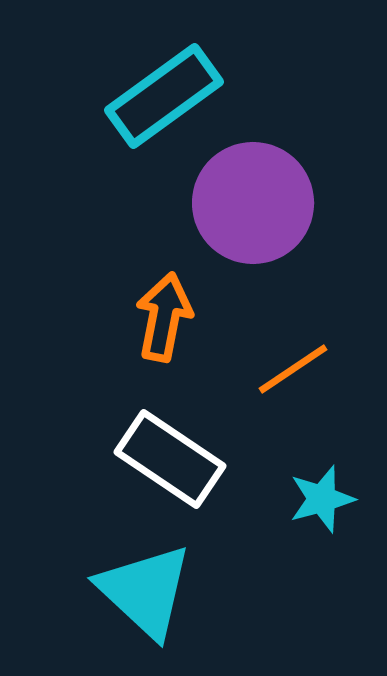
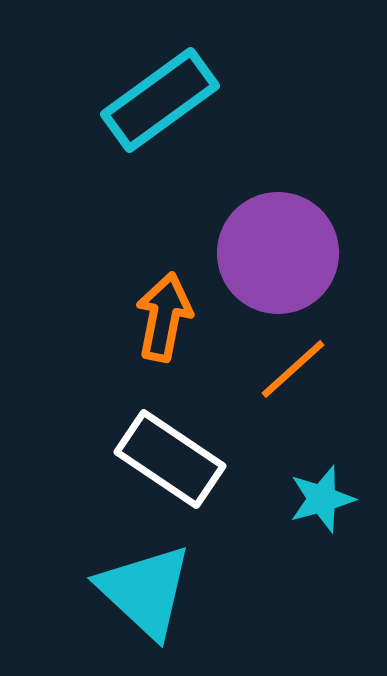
cyan rectangle: moved 4 px left, 4 px down
purple circle: moved 25 px right, 50 px down
orange line: rotated 8 degrees counterclockwise
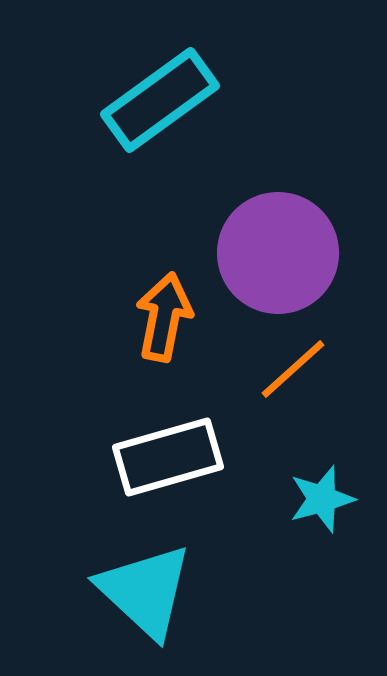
white rectangle: moved 2 px left, 2 px up; rotated 50 degrees counterclockwise
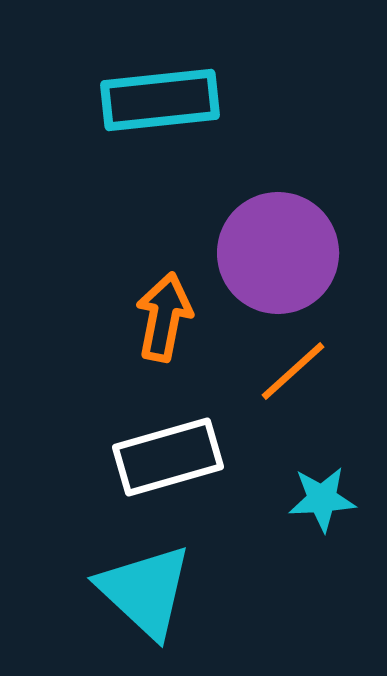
cyan rectangle: rotated 30 degrees clockwise
orange line: moved 2 px down
cyan star: rotated 12 degrees clockwise
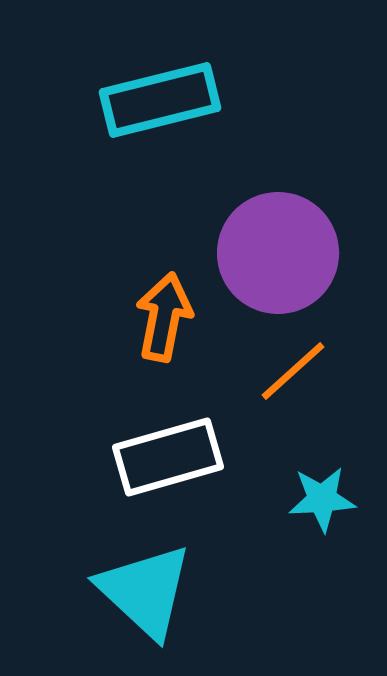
cyan rectangle: rotated 8 degrees counterclockwise
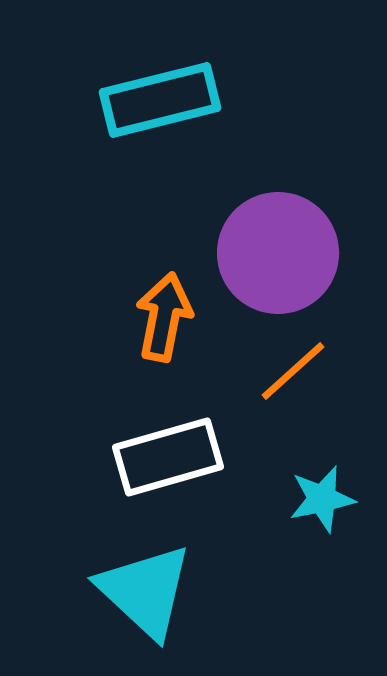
cyan star: rotated 8 degrees counterclockwise
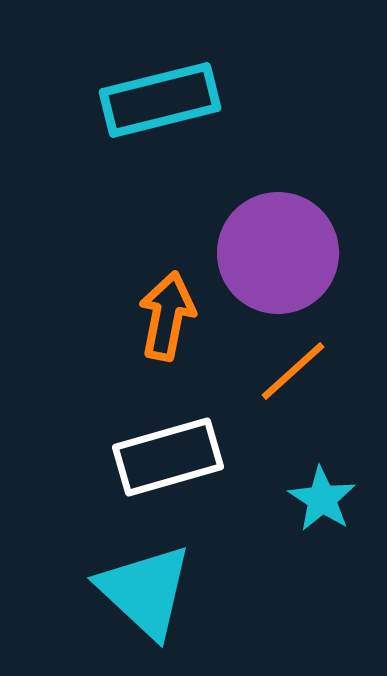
orange arrow: moved 3 px right, 1 px up
cyan star: rotated 28 degrees counterclockwise
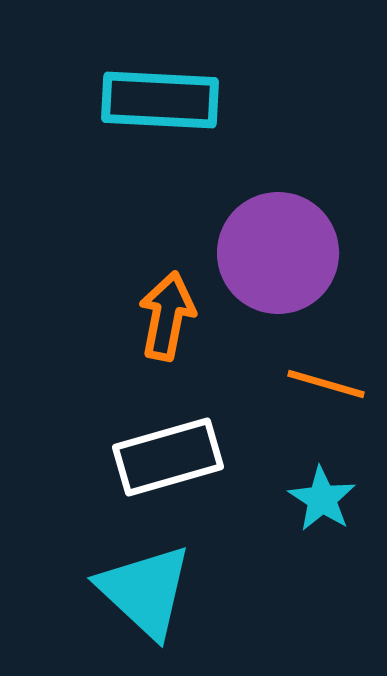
cyan rectangle: rotated 17 degrees clockwise
orange line: moved 33 px right, 13 px down; rotated 58 degrees clockwise
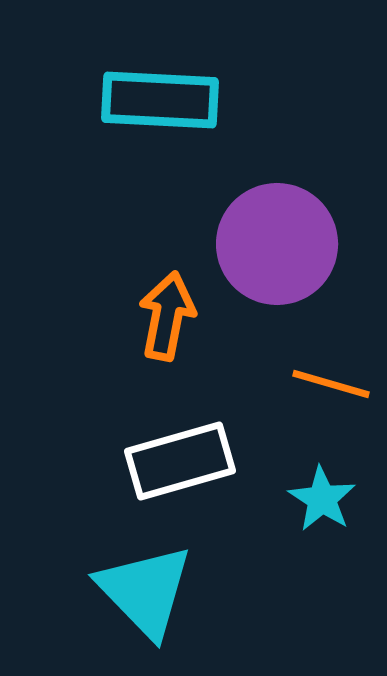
purple circle: moved 1 px left, 9 px up
orange line: moved 5 px right
white rectangle: moved 12 px right, 4 px down
cyan triangle: rotated 3 degrees clockwise
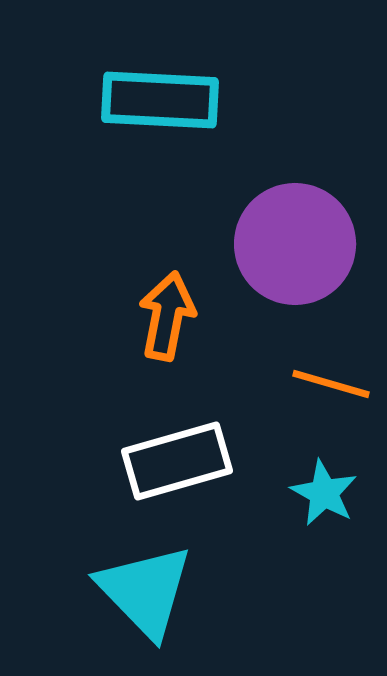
purple circle: moved 18 px right
white rectangle: moved 3 px left
cyan star: moved 2 px right, 6 px up; rotated 4 degrees counterclockwise
